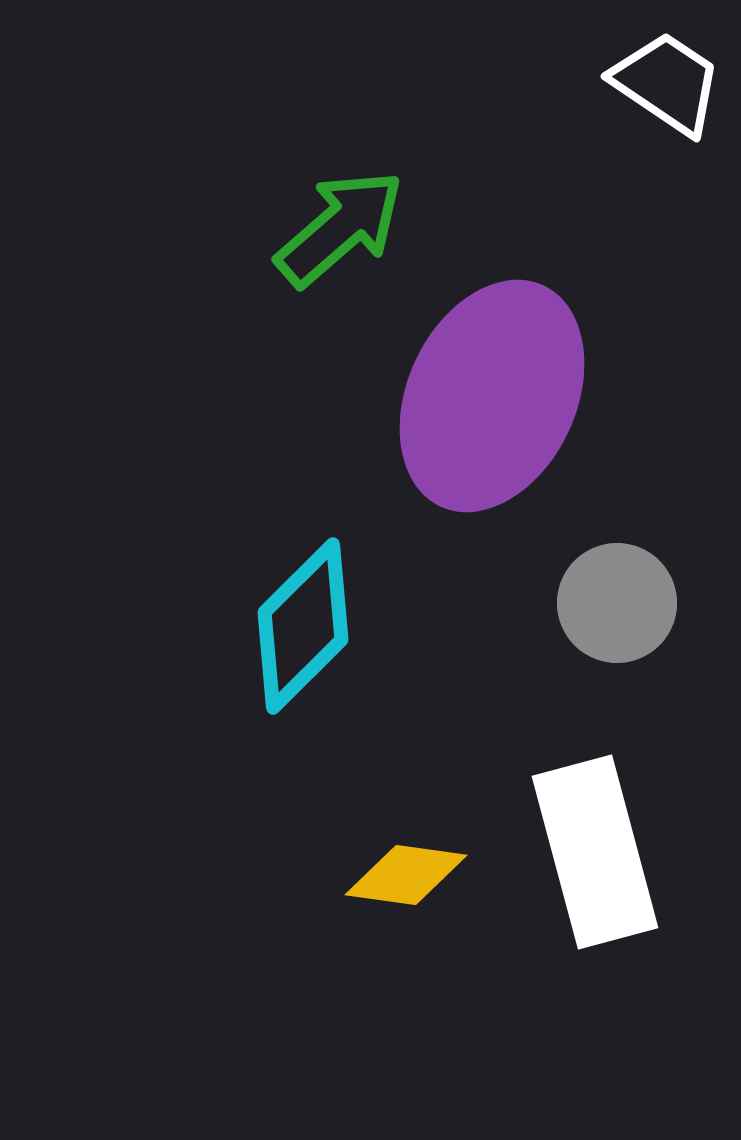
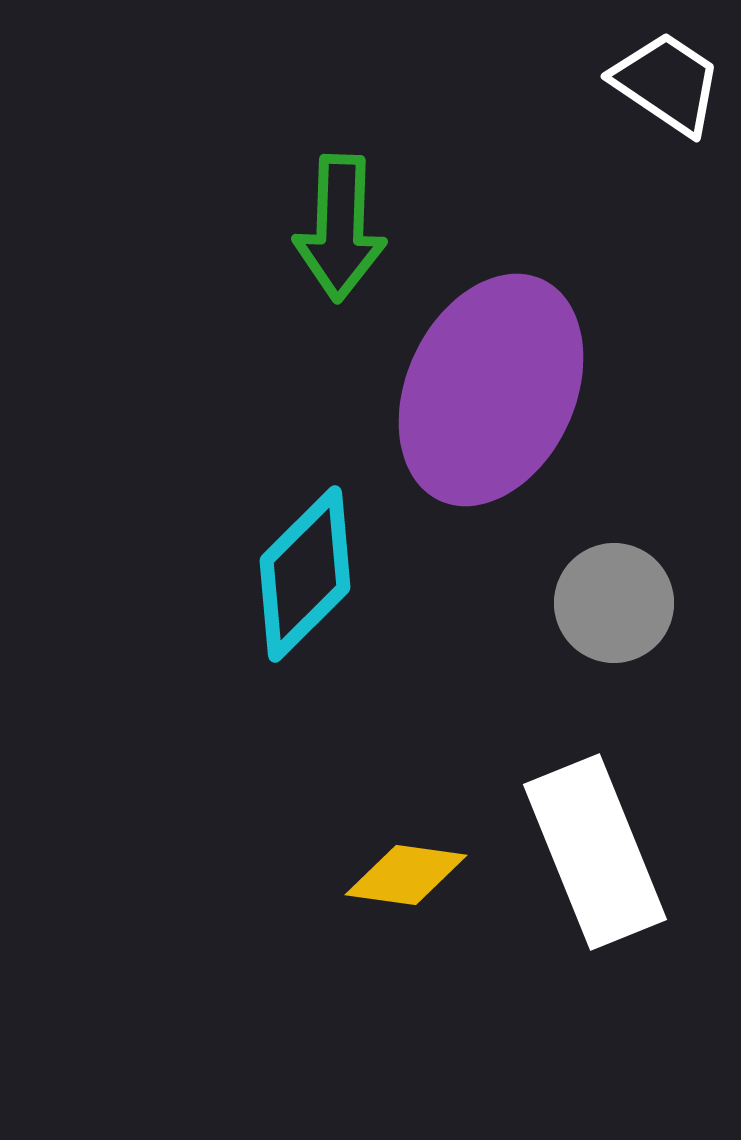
green arrow: rotated 133 degrees clockwise
purple ellipse: moved 1 px left, 6 px up
gray circle: moved 3 px left
cyan diamond: moved 2 px right, 52 px up
white rectangle: rotated 7 degrees counterclockwise
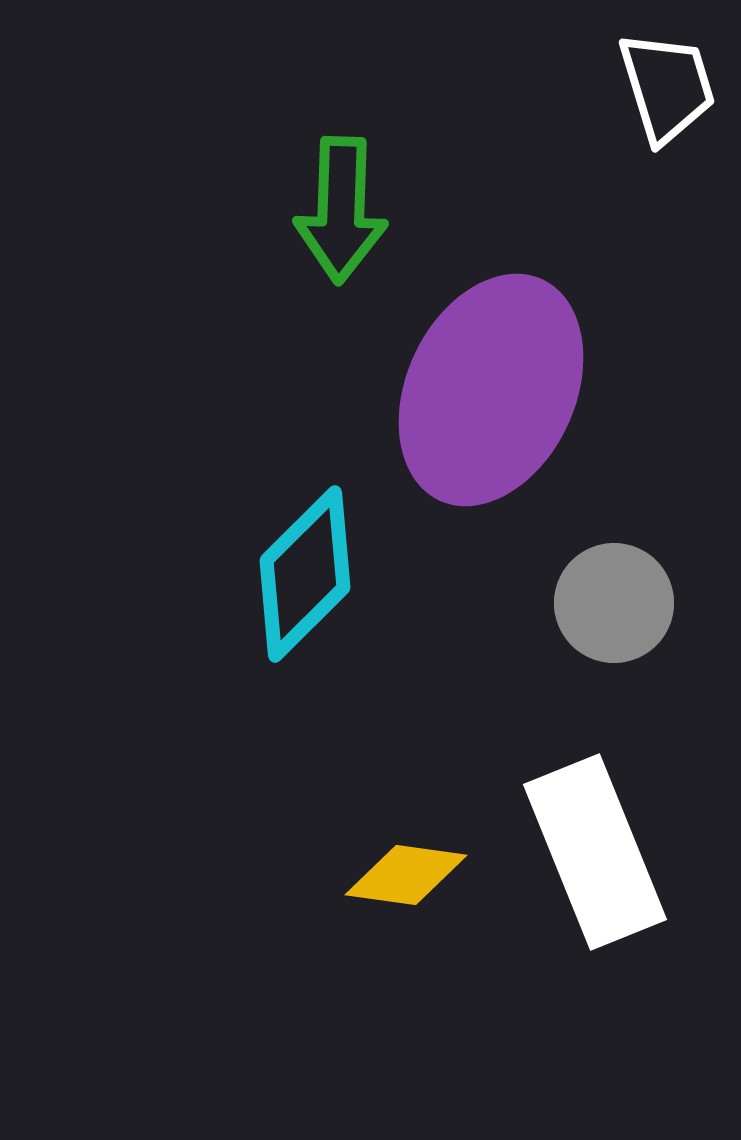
white trapezoid: moved 4 px down; rotated 39 degrees clockwise
green arrow: moved 1 px right, 18 px up
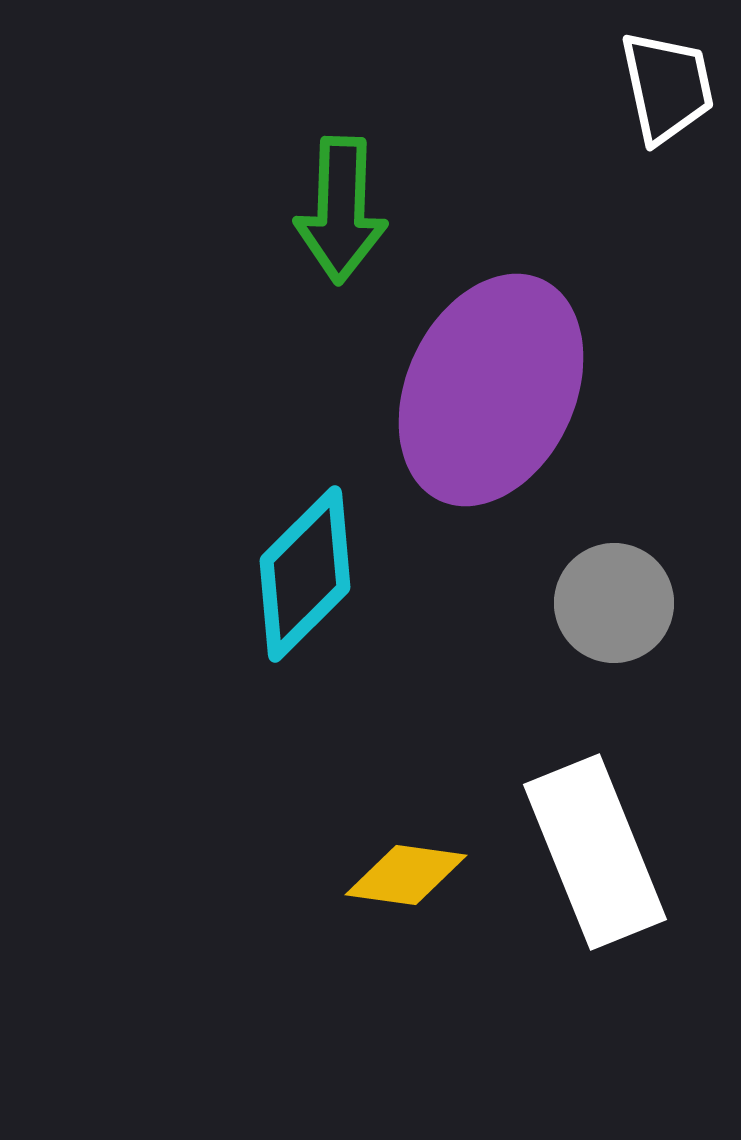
white trapezoid: rotated 5 degrees clockwise
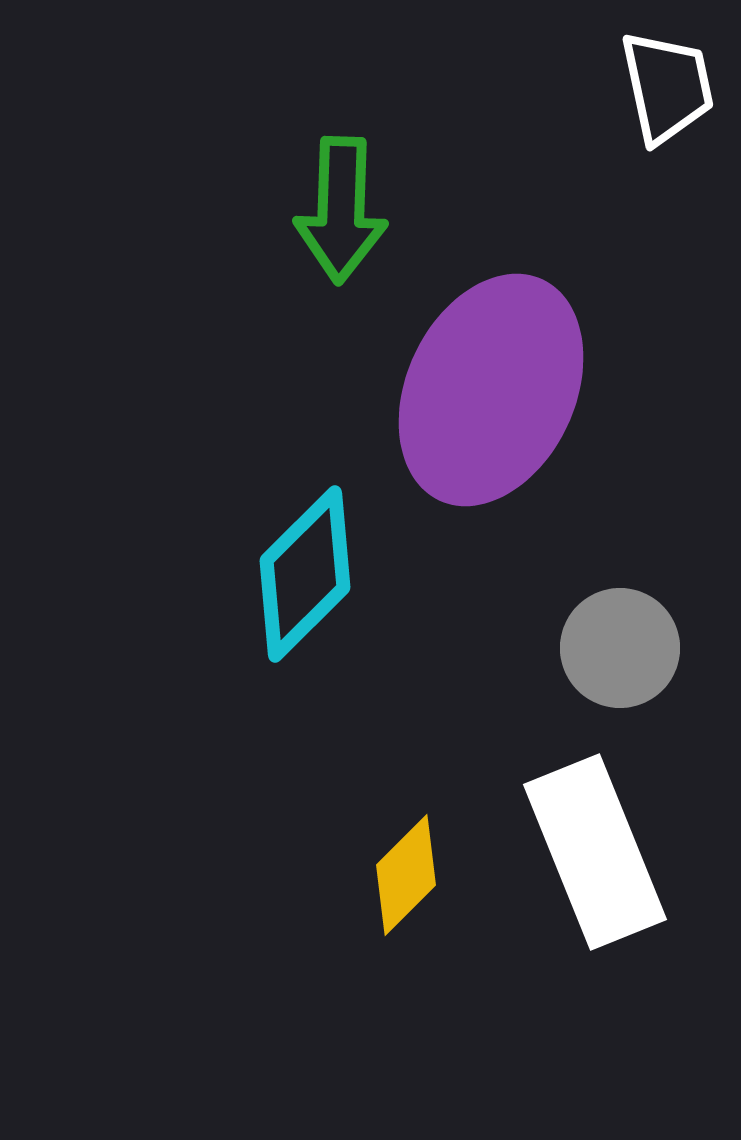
gray circle: moved 6 px right, 45 px down
yellow diamond: rotated 53 degrees counterclockwise
